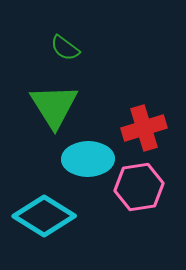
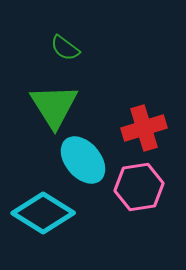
cyan ellipse: moved 5 px left, 1 px down; rotated 51 degrees clockwise
cyan diamond: moved 1 px left, 3 px up
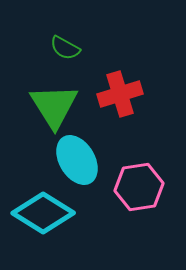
green semicircle: rotated 8 degrees counterclockwise
red cross: moved 24 px left, 34 px up
cyan ellipse: moved 6 px left; rotated 9 degrees clockwise
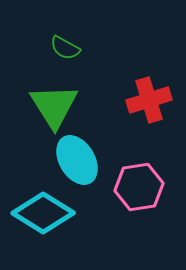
red cross: moved 29 px right, 6 px down
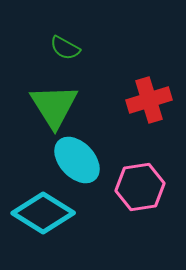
cyan ellipse: rotated 12 degrees counterclockwise
pink hexagon: moved 1 px right
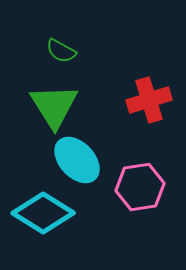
green semicircle: moved 4 px left, 3 px down
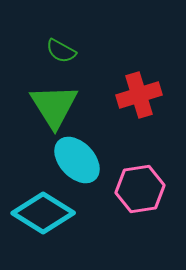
red cross: moved 10 px left, 5 px up
pink hexagon: moved 2 px down
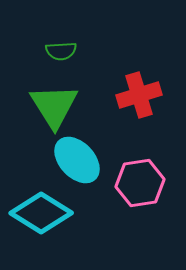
green semicircle: rotated 32 degrees counterclockwise
pink hexagon: moved 6 px up
cyan diamond: moved 2 px left
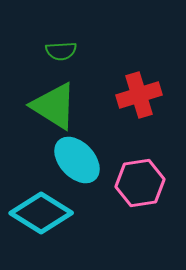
green triangle: rotated 26 degrees counterclockwise
